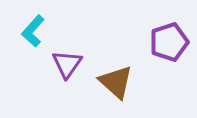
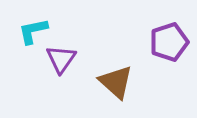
cyan L-shape: rotated 36 degrees clockwise
purple triangle: moved 6 px left, 5 px up
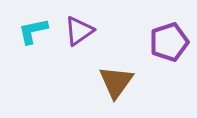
purple triangle: moved 18 px right, 28 px up; rotated 20 degrees clockwise
brown triangle: rotated 24 degrees clockwise
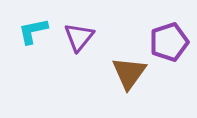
purple triangle: moved 6 px down; rotated 16 degrees counterclockwise
brown triangle: moved 13 px right, 9 px up
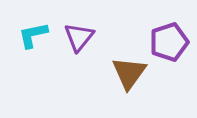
cyan L-shape: moved 4 px down
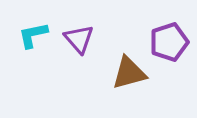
purple triangle: moved 2 px down; rotated 20 degrees counterclockwise
brown triangle: rotated 39 degrees clockwise
